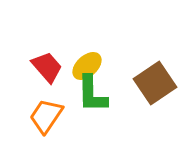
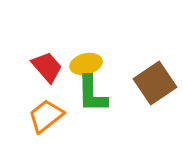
yellow ellipse: moved 1 px left, 2 px up; rotated 28 degrees clockwise
orange trapezoid: rotated 18 degrees clockwise
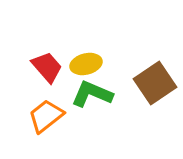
green L-shape: rotated 114 degrees clockwise
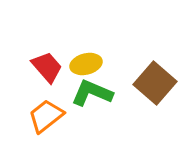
brown square: rotated 15 degrees counterclockwise
green L-shape: moved 1 px up
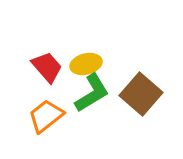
brown square: moved 14 px left, 11 px down
green L-shape: rotated 126 degrees clockwise
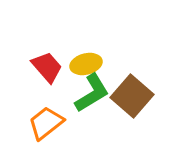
brown square: moved 9 px left, 2 px down
orange trapezoid: moved 7 px down
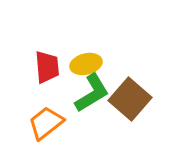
red trapezoid: rotated 36 degrees clockwise
brown square: moved 2 px left, 3 px down
